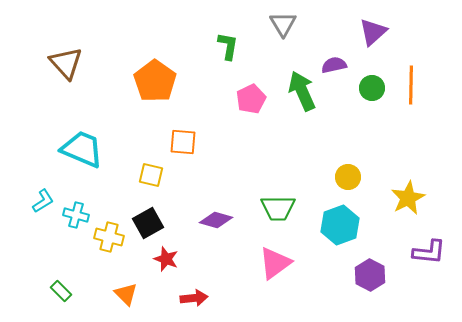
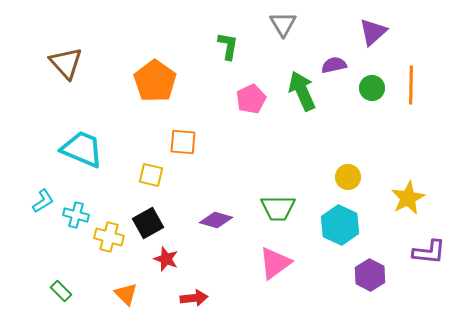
cyan hexagon: rotated 15 degrees counterclockwise
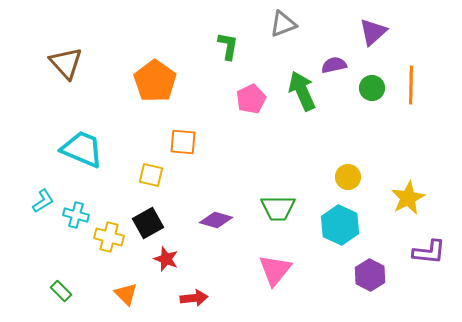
gray triangle: rotated 40 degrees clockwise
pink triangle: moved 7 px down; rotated 15 degrees counterclockwise
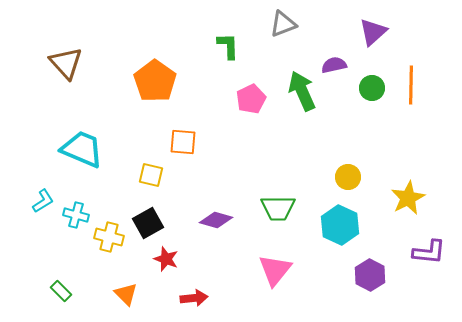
green L-shape: rotated 12 degrees counterclockwise
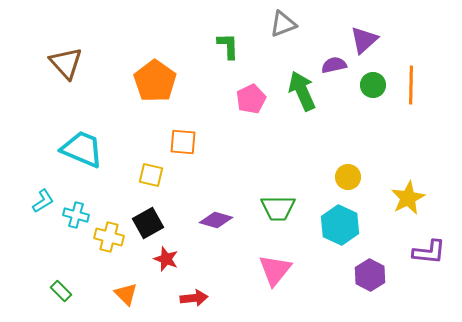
purple triangle: moved 9 px left, 8 px down
green circle: moved 1 px right, 3 px up
